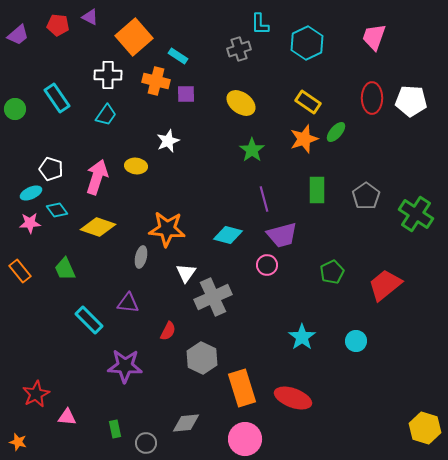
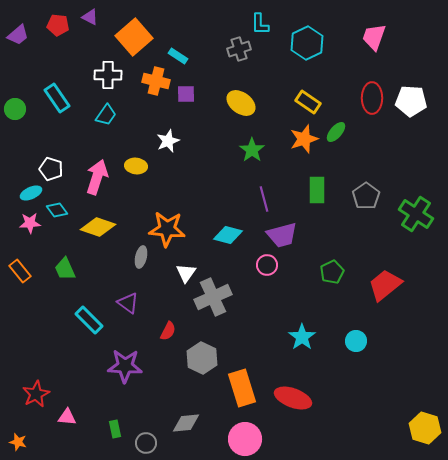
purple triangle at (128, 303): rotated 30 degrees clockwise
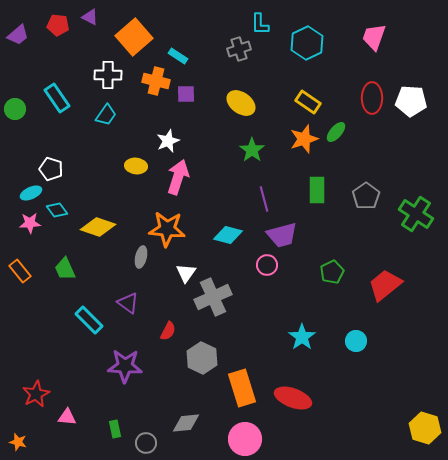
pink arrow at (97, 177): moved 81 px right
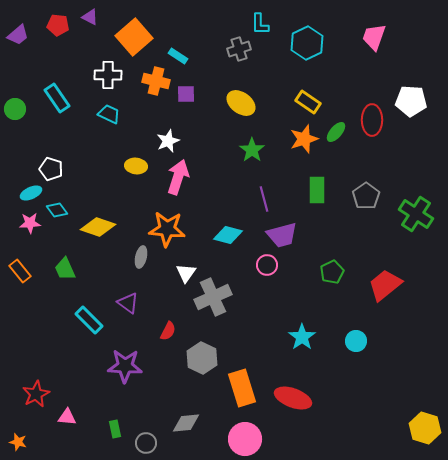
red ellipse at (372, 98): moved 22 px down
cyan trapezoid at (106, 115): moved 3 px right, 1 px up; rotated 100 degrees counterclockwise
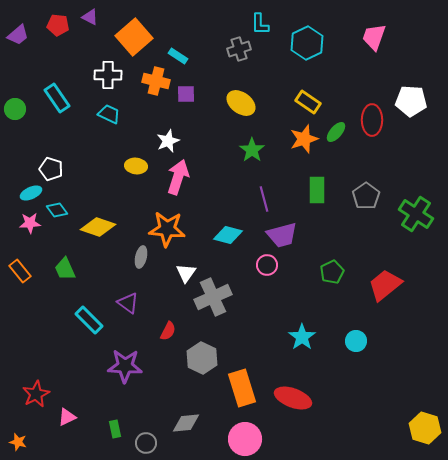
pink triangle at (67, 417): rotated 30 degrees counterclockwise
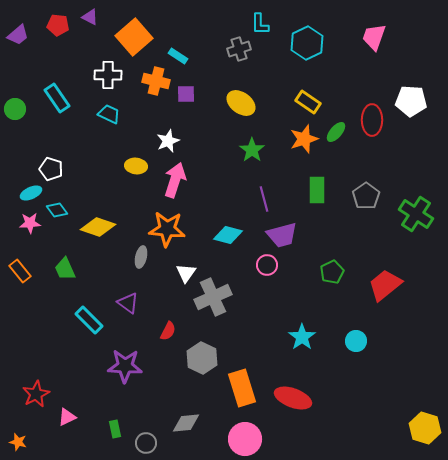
pink arrow at (178, 177): moved 3 px left, 3 px down
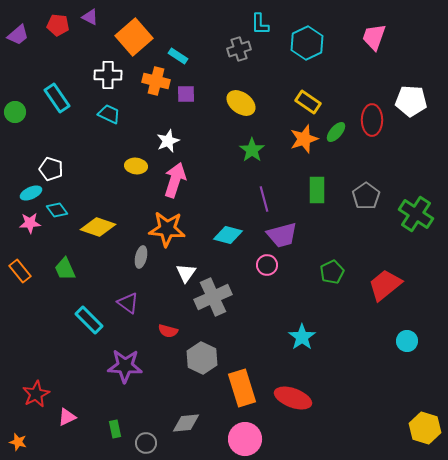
green circle at (15, 109): moved 3 px down
red semicircle at (168, 331): rotated 78 degrees clockwise
cyan circle at (356, 341): moved 51 px right
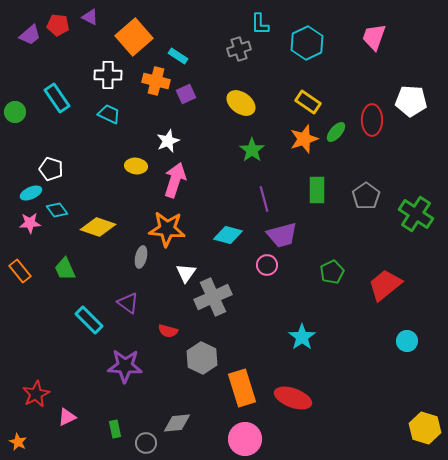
purple trapezoid at (18, 35): moved 12 px right
purple square at (186, 94): rotated 24 degrees counterclockwise
gray diamond at (186, 423): moved 9 px left
orange star at (18, 442): rotated 12 degrees clockwise
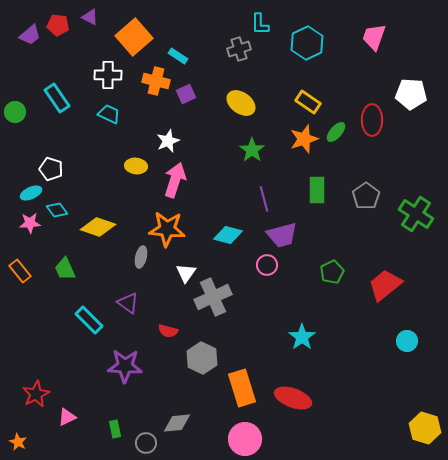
white pentagon at (411, 101): moved 7 px up
